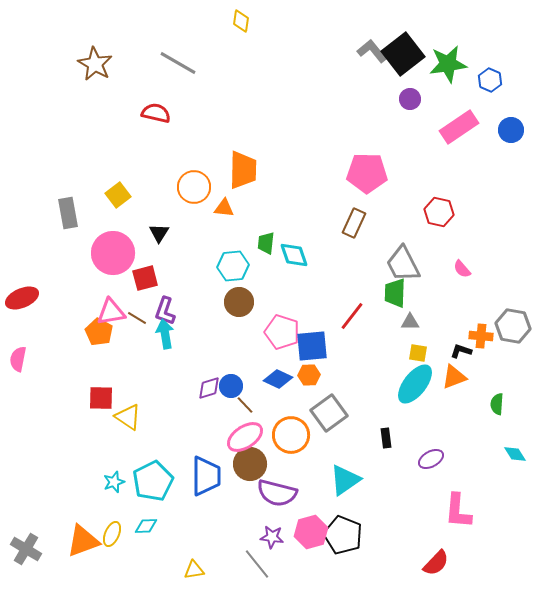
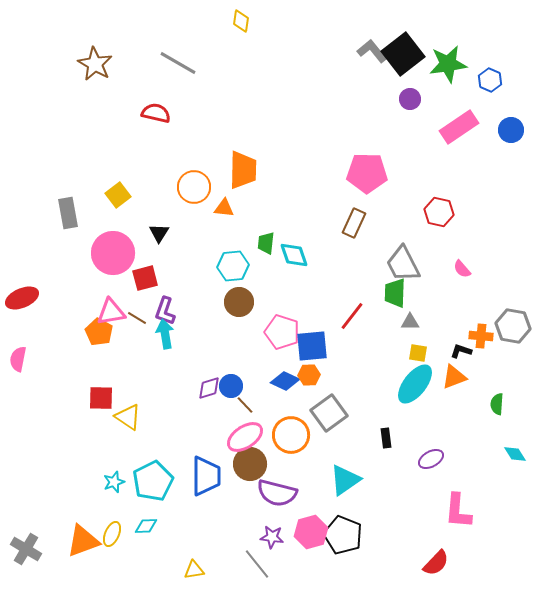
blue diamond at (278, 379): moved 7 px right, 2 px down
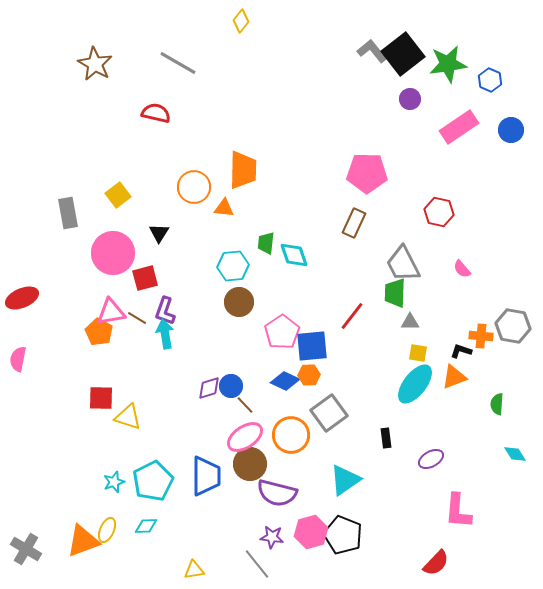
yellow diamond at (241, 21): rotated 30 degrees clockwise
pink pentagon at (282, 332): rotated 20 degrees clockwise
yellow triangle at (128, 417): rotated 16 degrees counterclockwise
yellow ellipse at (112, 534): moved 5 px left, 4 px up
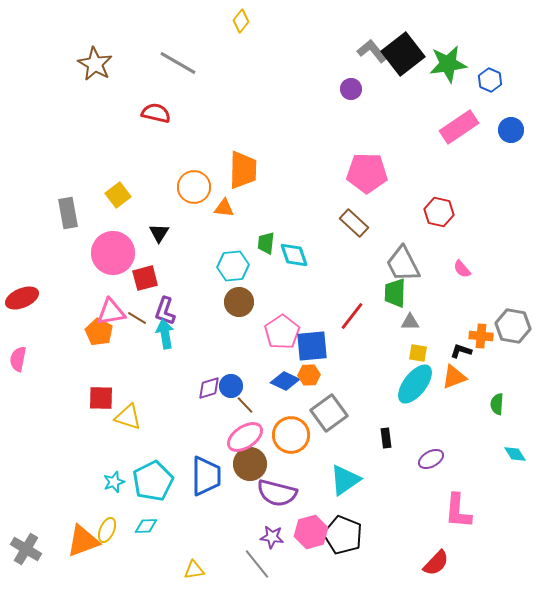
purple circle at (410, 99): moved 59 px left, 10 px up
brown rectangle at (354, 223): rotated 72 degrees counterclockwise
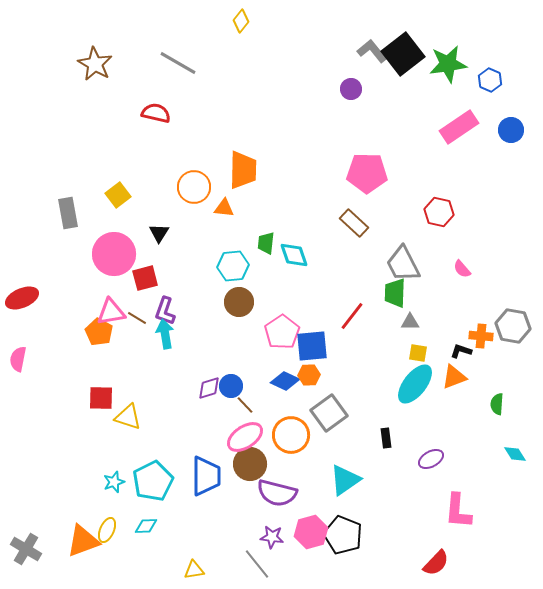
pink circle at (113, 253): moved 1 px right, 1 px down
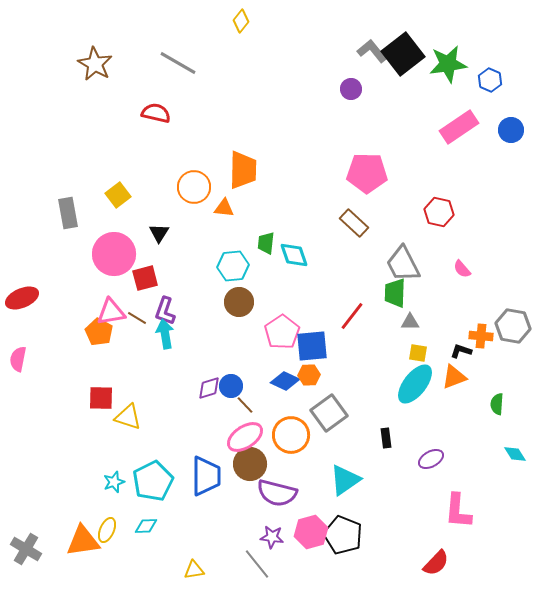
orange triangle at (83, 541): rotated 12 degrees clockwise
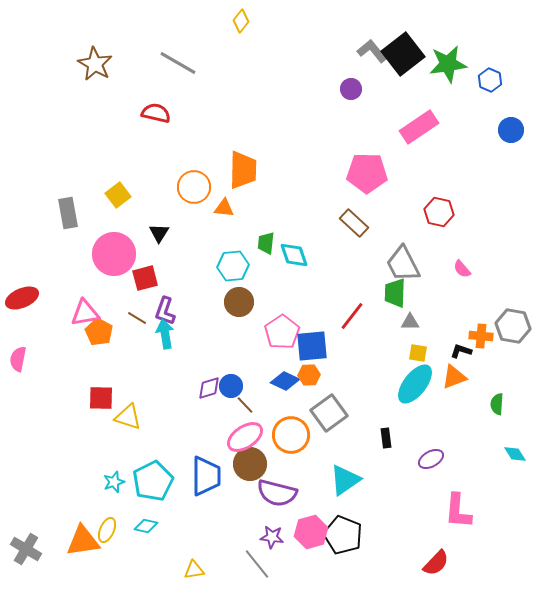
pink rectangle at (459, 127): moved 40 px left
pink triangle at (111, 312): moved 26 px left, 1 px down
cyan diamond at (146, 526): rotated 15 degrees clockwise
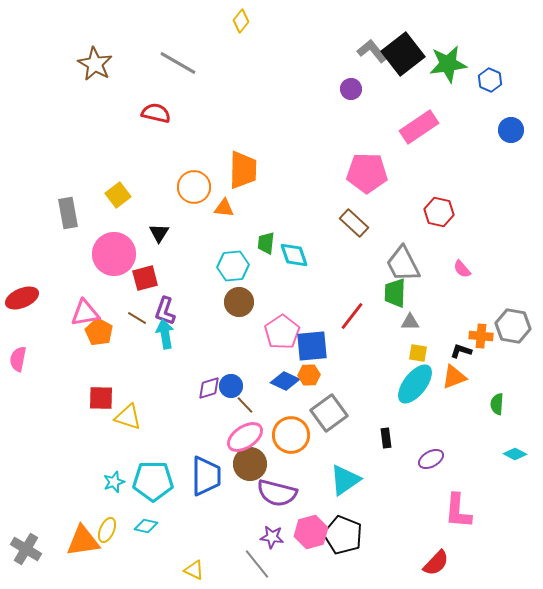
cyan diamond at (515, 454): rotated 30 degrees counterclockwise
cyan pentagon at (153, 481): rotated 27 degrees clockwise
yellow triangle at (194, 570): rotated 35 degrees clockwise
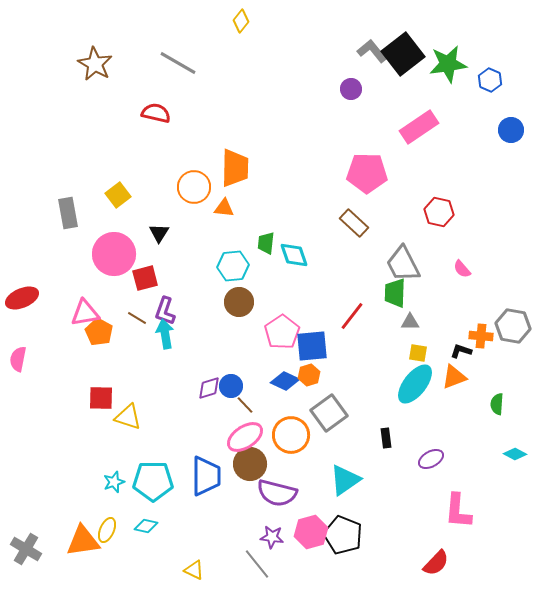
orange trapezoid at (243, 170): moved 8 px left, 2 px up
orange hexagon at (309, 375): rotated 15 degrees counterclockwise
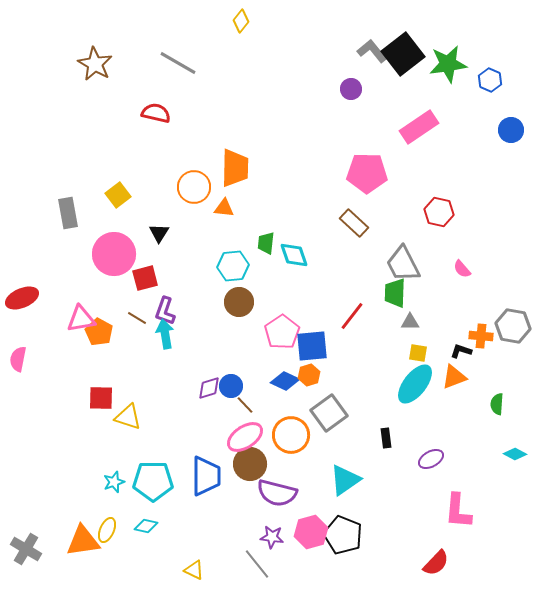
pink triangle at (85, 313): moved 4 px left, 6 px down
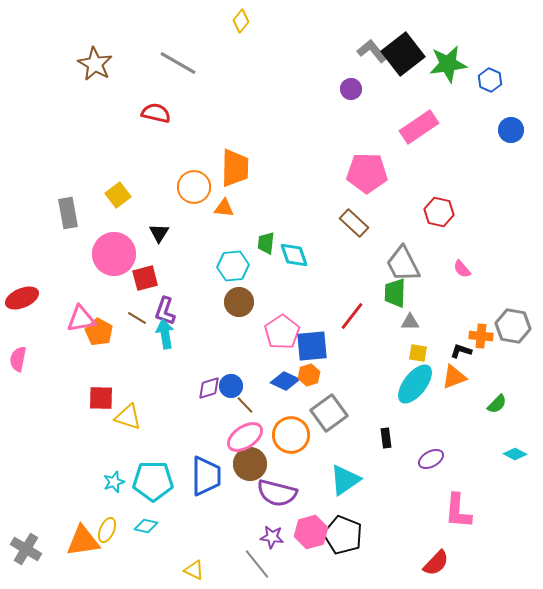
green semicircle at (497, 404): rotated 140 degrees counterclockwise
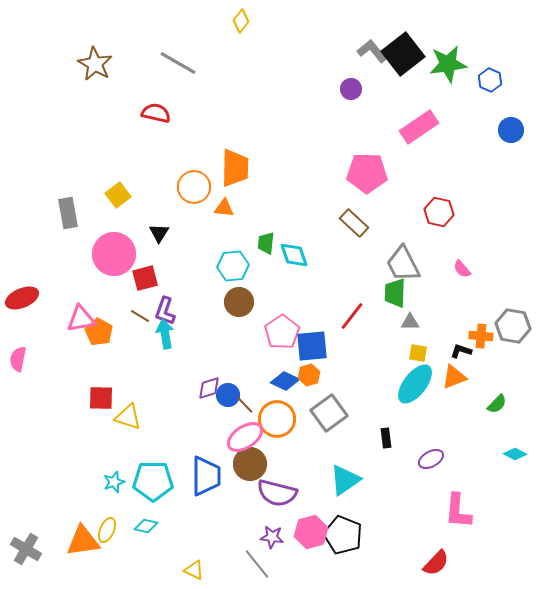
brown line at (137, 318): moved 3 px right, 2 px up
blue circle at (231, 386): moved 3 px left, 9 px down
orange circle at (291, 435): moved 14 px left, 16 px up
